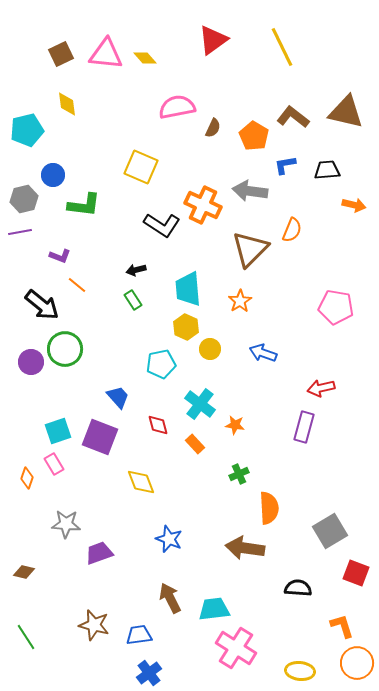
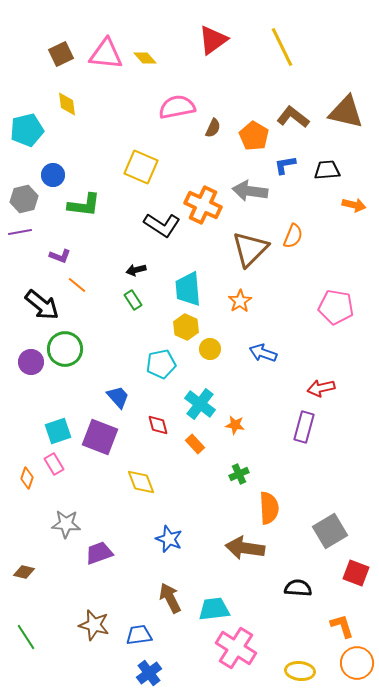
orange semicircle at (292, 230): moved 1 px right, 6 px down
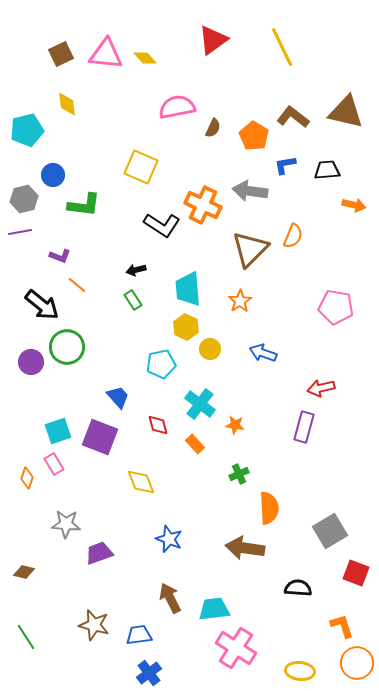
green circle at (65, 349): moved 2 px right, 2 px up
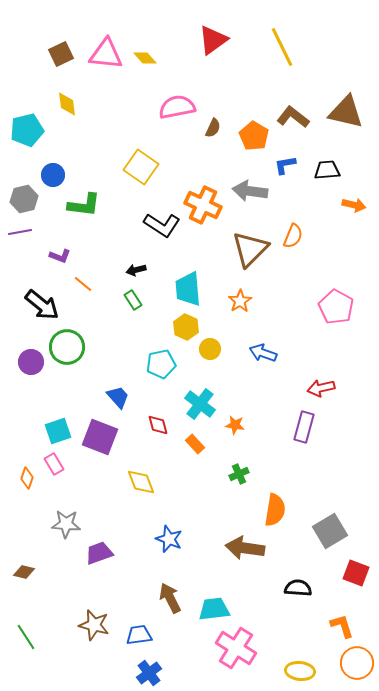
yellow square at (141, 167): rotated 12 degrees clockwise
orange line at (77, 285): moved 6 px right, 1 px up
pink pentagon at (336, 307): rotated 20 degrees clockwise
orange semicircle at (269, 508): moved 6 px right, 2 px down; rotated 12 degrees clockwise
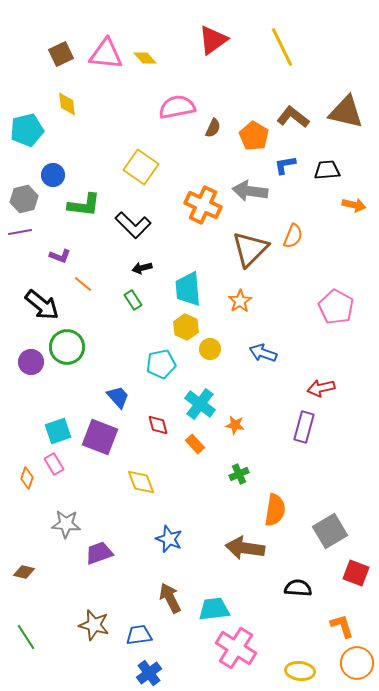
black L-shape at (162, 225): moved 29 px left; rotated 12 degrees clockwise
black arrow at (136, 270): moved 6 px right, 2 px up
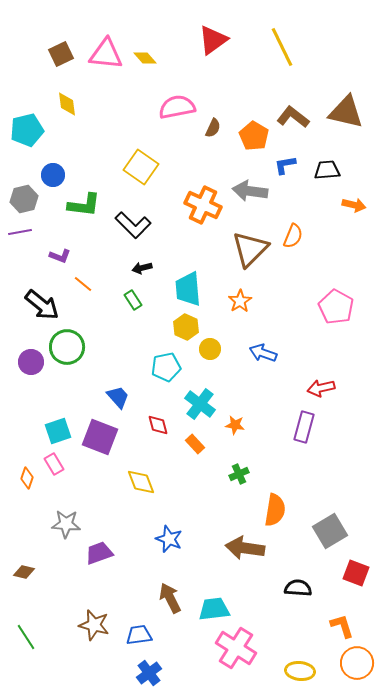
cyan pentagon at (161, 364): moved 5 px right, 3 px down
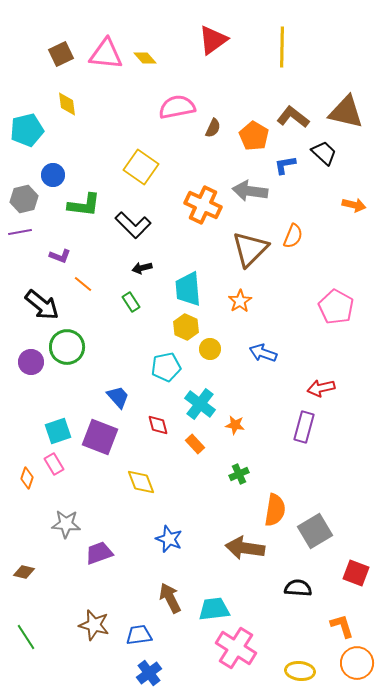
yellow line at (282, 47): rotated 27 degrees clockwise
black trapezoid at (327, 170): moved 3 px left, 17 px up; rotated 48 degrees clockwise
green rectangle at (133, 300): moved 2 px left, 2 px down
gray square at (330, 531): moved 15 px left
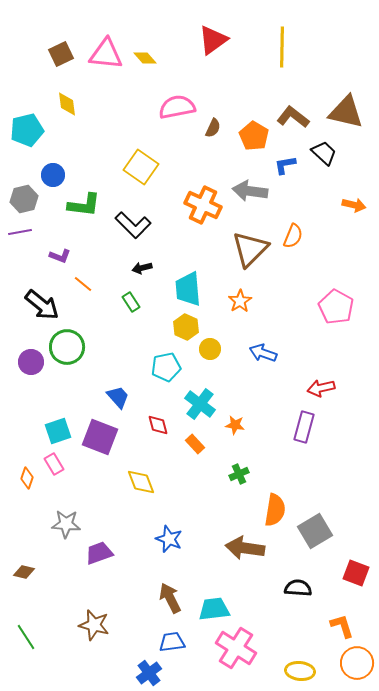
blue trapezoid at (139, 635): moved 33 px right, 7 px down
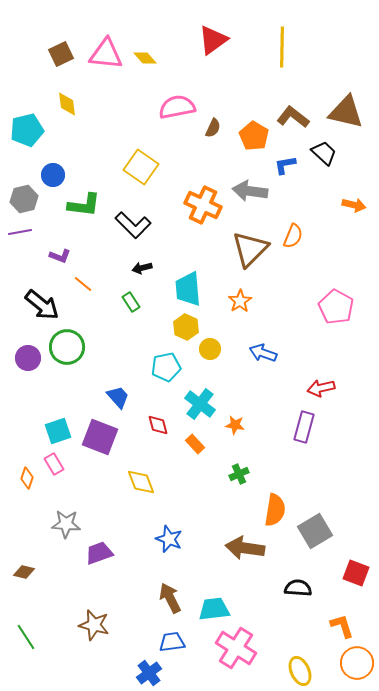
purple circle at (31, 362): moved 3 px left, 4 px up
yellow ellipse at (300, 671): rotated 60 degrees clockwise
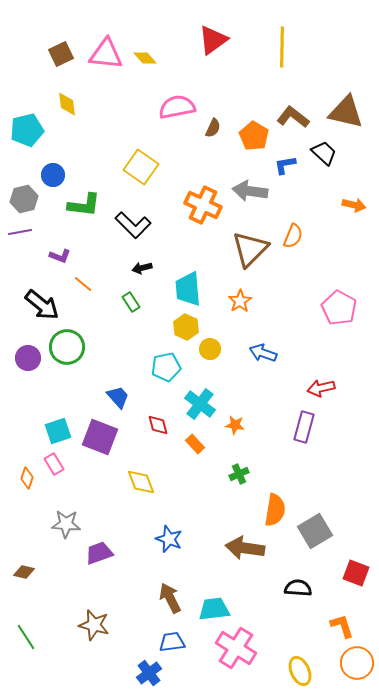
pink pentagon at (336, 307): moved 3 px right, 1 px down
